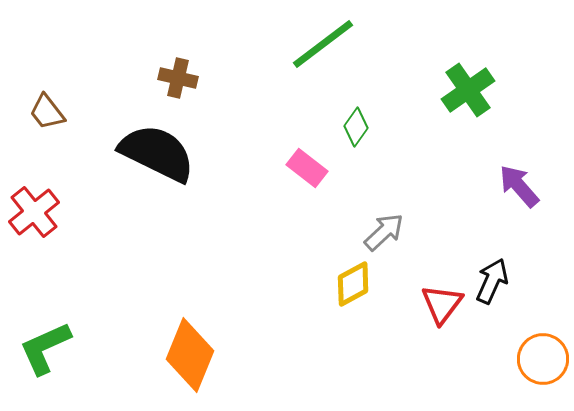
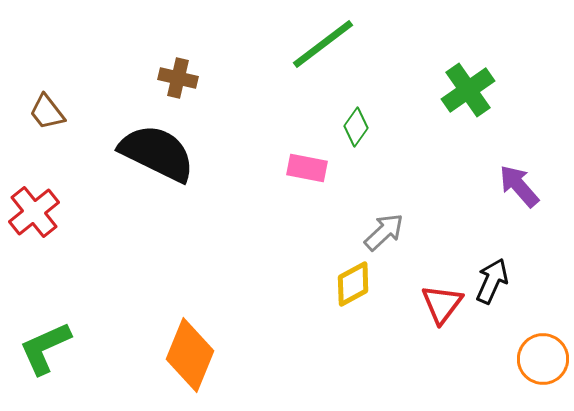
pink rectangle: rotated 27 degrees counterclockwise
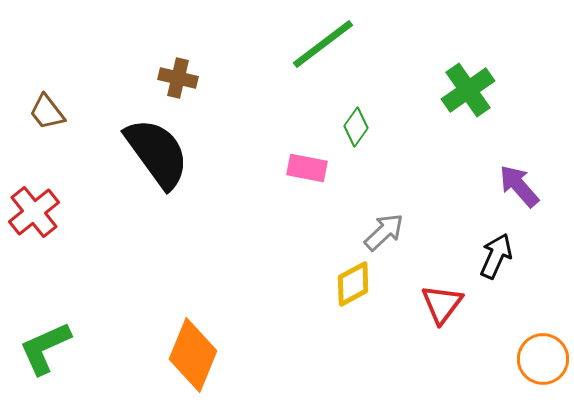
black semicircle: rotated 28 degrees clockwise
black arrow: moved 4 px right, 25 px up
orange diamond: moved 3 px right
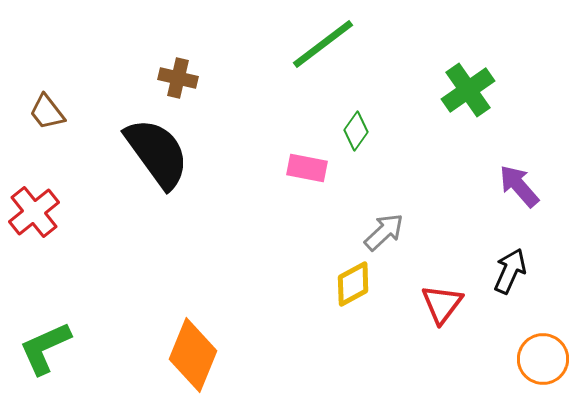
green diamond: moved 4 px down
black arrow: moved 14 px right, 15 px down
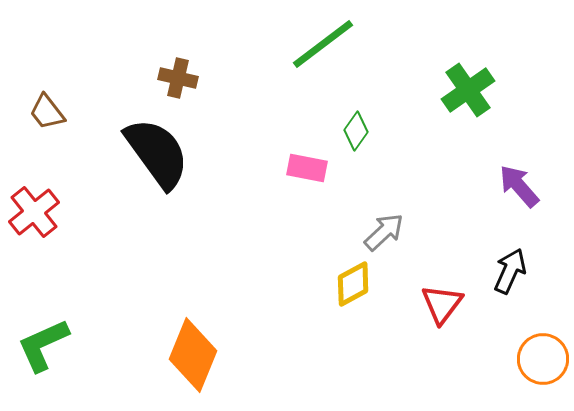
green L-shape: moved 2 px left, 3 px up
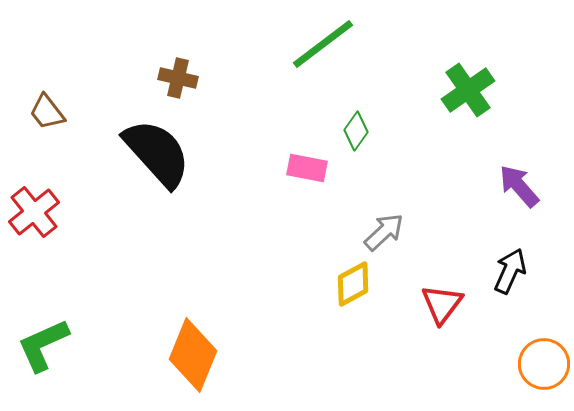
black semicircle: rotated 6 degrees counterclockwise
orange circle: moved 1 px right, 5 px down
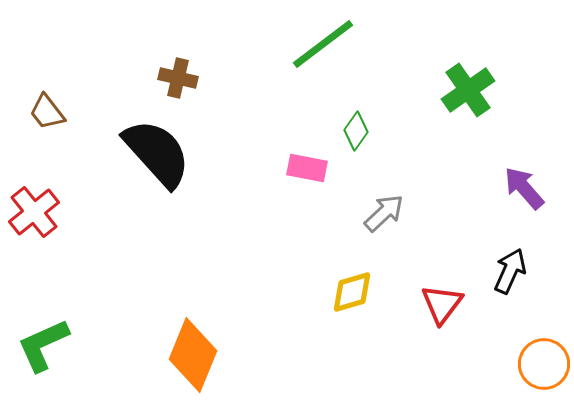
purple arrow: moved 5 px right, 2 px down
gray arrow: moved 19 px up
yellow diamond: moved 1 px left, 8 px down; rotated 12 degrees clockwise
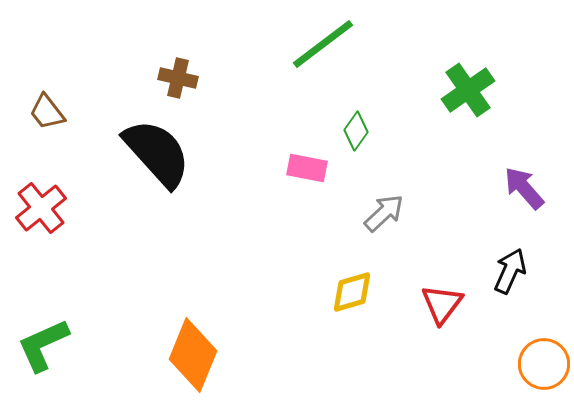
red cross: moved 7 px right, 4 px up
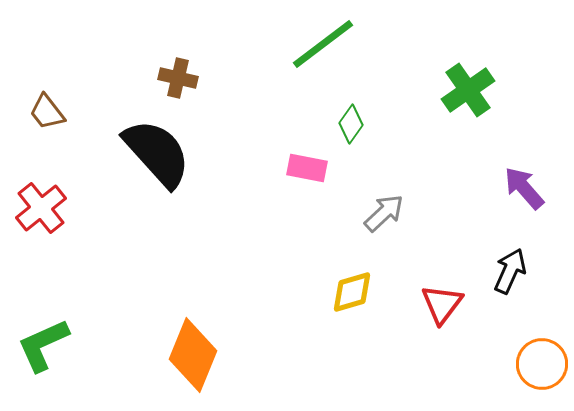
green diamond: moved 5 px left, 7 px up
orange circle: moved 2 px left
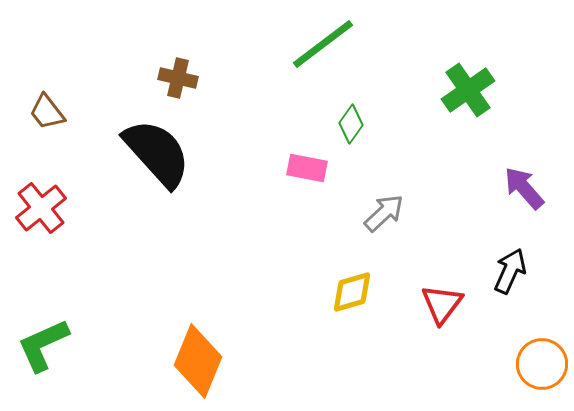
orange diamond: moved 5 px right, 6 px down
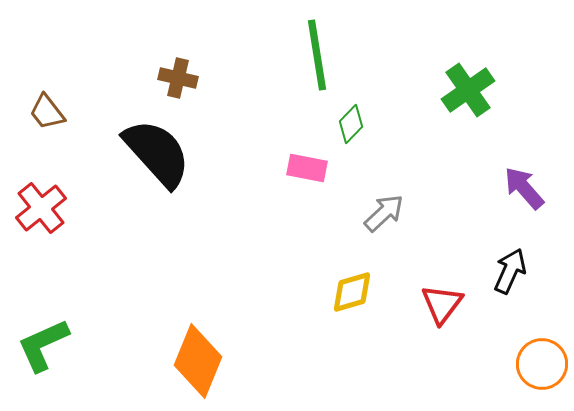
green line: moved 6 px left, 11 px down; rotated 62 degrees counterclockwise
green diamond: rotated 9 degrees clockwise
